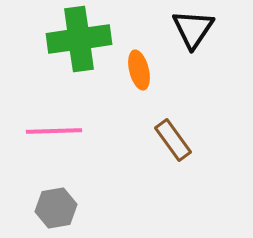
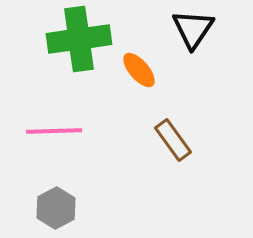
orange ellipse: rotated 27 degrees counterclockwise
gray hexagon: rotated 18 degrees counterclockwise
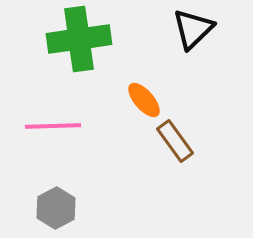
black triangle: rotated 12 degrees clockwise
orange ellipse: moved 5 px right, 30 px down
pink line: moved 1 px left, 5 px up
brown rectangle: moved 2 px right, 1 px down
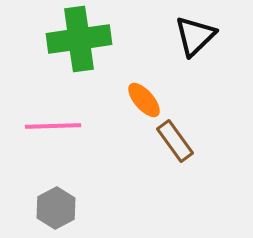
black triangle: moved 2 px right, 7 px down
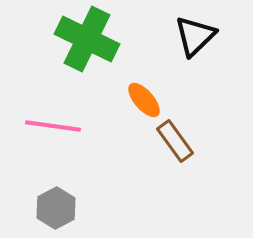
green cross: moved 8 px right; rotated 34 degrees clockwise
pink line: rotated 10 degrees clockwise
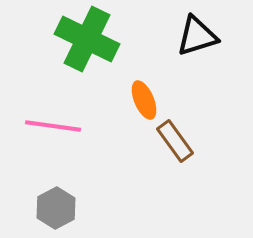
black triangle: moved 2 px right; rotated 27 degrees clockwise
orange ellipse: rotated 18 degrees clockwise
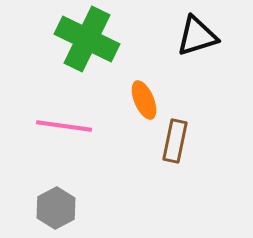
pink line: moved 11 px right
brown rectangle: rotated 48 degrees clockwise
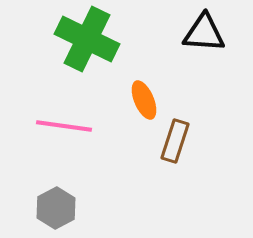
black triangle: moved 7 px right, 3 px up; rotated 21 degrees clockwise
brown rectangle: rotated 6 degrees clockwise
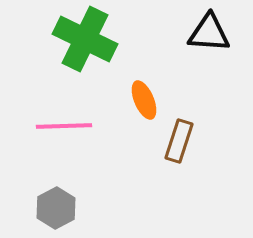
black triangle: moved 5 px right
green cross: moved 2 px left
pink line: rotated 10 degrees counterclockwise
brown rectangle: moved 4 px right
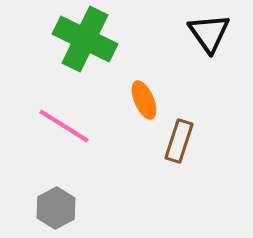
black triangle: rotated 51 degrees clockwise
pink line: rotated 34 degrees clockwise
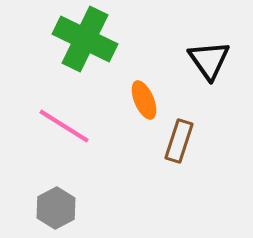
black triangle: moved 27 px down
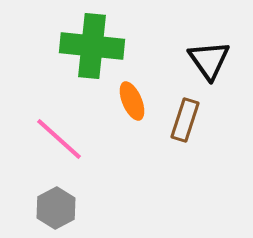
green cross: moved 7 px right, 7 px down; rotated 20 degrees counterclockwise
orange ellipse: moved 12 px left, 1 px down
pink line: moved 5 px left, 13 px down; rotated 10 degrees clockwise
brown rectangle: moved 6 px right, 21 px up
